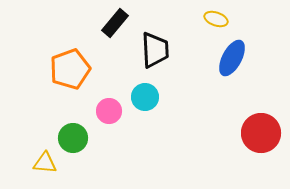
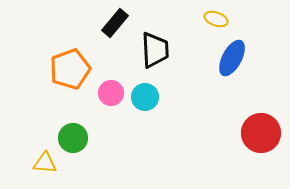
pink circle: moved 2 px right, 18 px up
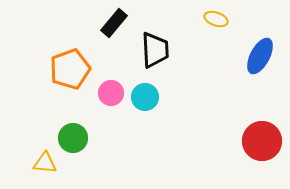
black rectangle: moved 1 px left
blue ellipse: moved 28 px right, 2 px up
red circle: moved 1 px right, 8 px down
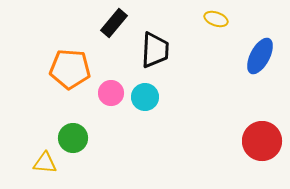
black trapezoid: rotated 6 degrees clockwise
orange pentagon: rotated 24 degrees clockwise
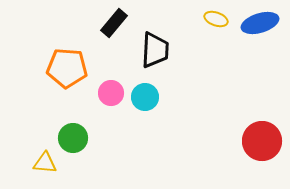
blue ellipse: moved 33 px up; rotated 45 degrees clockwise
orange pentagon: moved 3 px left, 1 px up
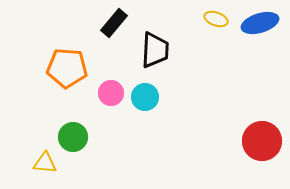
green circle: moved 1 px up
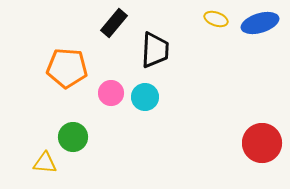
red circle: moved 2 px down
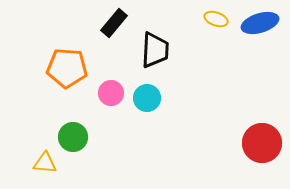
cyan circle: moved 2 px right, 1 px down
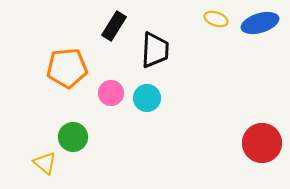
black rectangle: moved 3 px down; rotated 8 degrees counterclockwise
orange pentagon: rotated 9 degrees counterclockwise
yellow triangle: rotated 35 degrees clockwise
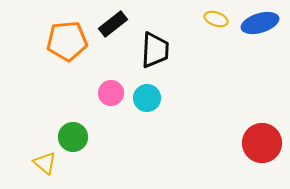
black rectangle: moved 1 px left, 2 px up; rotated 20 degrees clockwise
orange pentagon: moved 27 px up
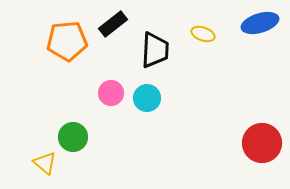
yellow ellipse: moved 13 px left, 15 px down
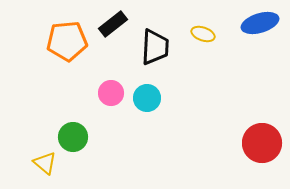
black trapezoid: moved 3 px up
